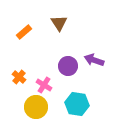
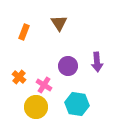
orange rectangle: rotated 28 degrees counterclockwise
purple arrow: moved 3 px right, 2 px down; rotated 114 degrees counterclockwise
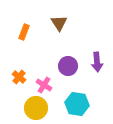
yellow circle: moved 1 px down
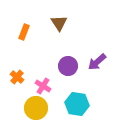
purple arrow: rotated 54 degrees clockwise
orange cross: moved 2 px left
pink cross: moved 1 px left, 1 px down
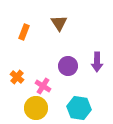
purple arrow: rotated 48 degrees counterclockwise
cyan hexagon: moved 2 px right, 4 px down
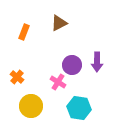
brown triangle: rotated 36 degrees clockwise
purple circle: moved 4 px right, 1 px up
pink cross: moved 15 px right, 4 px up
yellow circle: moved 5 px left, 2 px up
